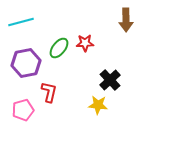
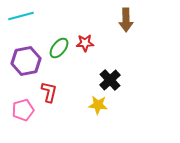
cyan line: moved 6 px up
purple hexagon: moved 2 px up
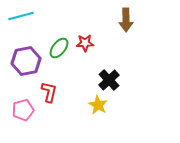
black cross: moved 1 px left
yellow star: rotated 24 degrees clockwise
